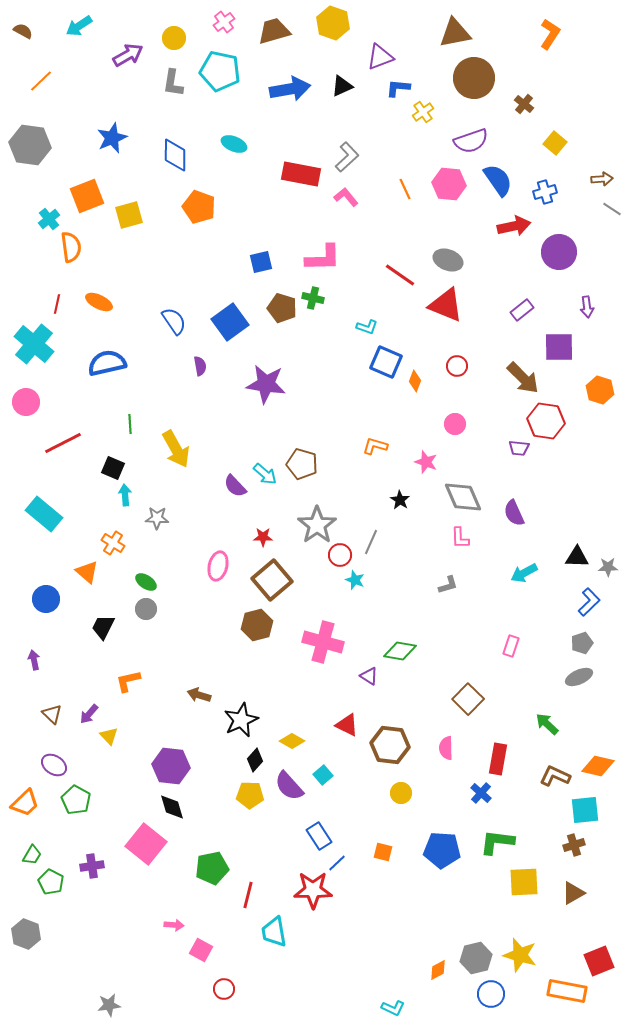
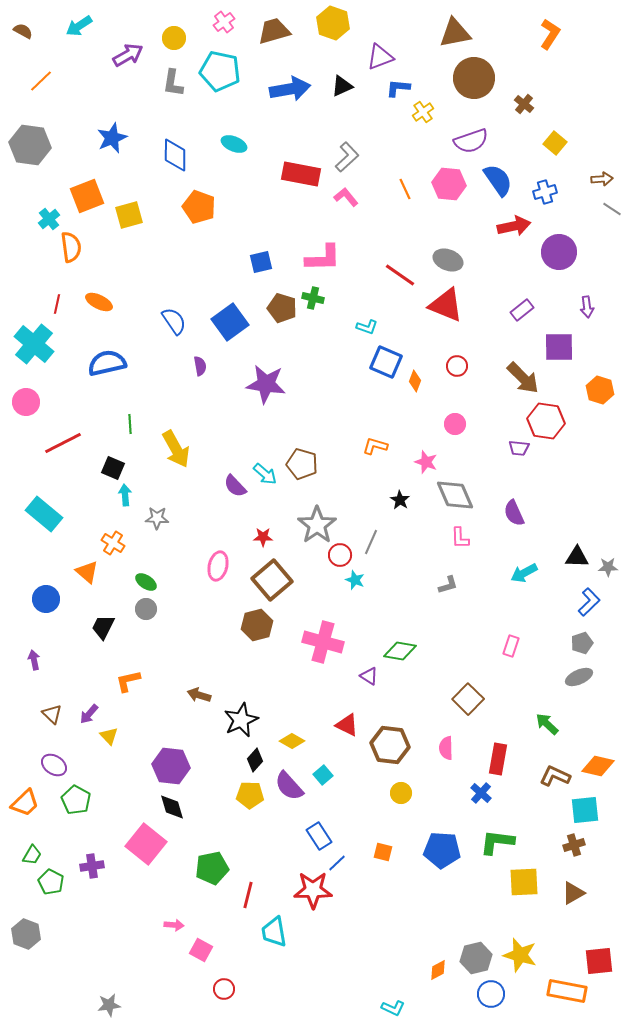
gray diamond at (463, 497): moved 8 px left, 2 px up
red square at (599, 961): rotated 16 degrees clockwise
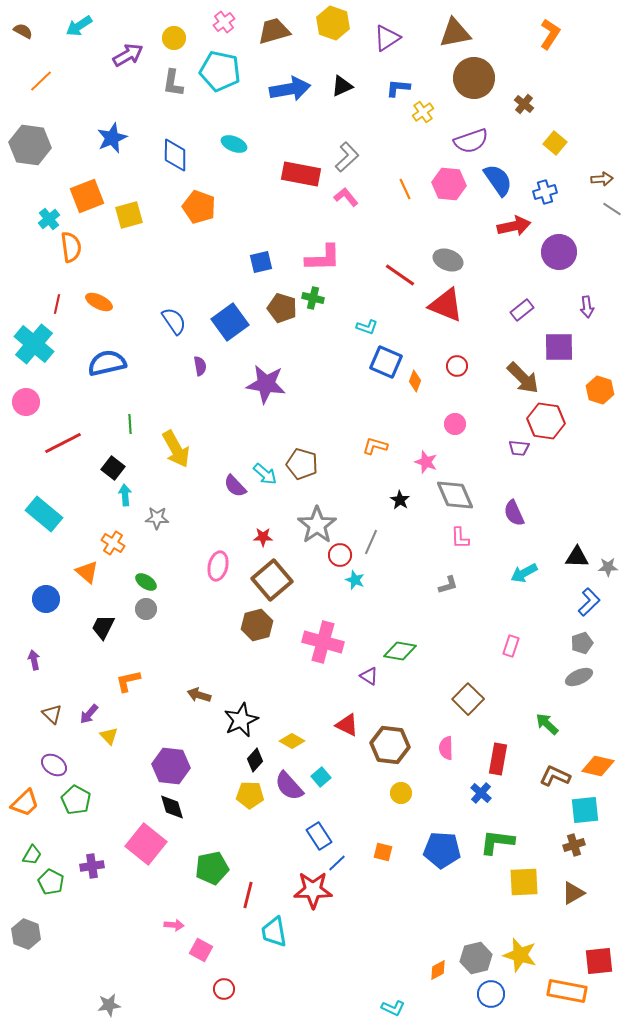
purple triangle at (380, 57): moved 7 px right, 19 px up; rotated 12 degrees counterclockwise
black square at (113, 468): rotated 15 degrees clockwise
cyan square at (323, 775): moved 2 px left, 2 px down
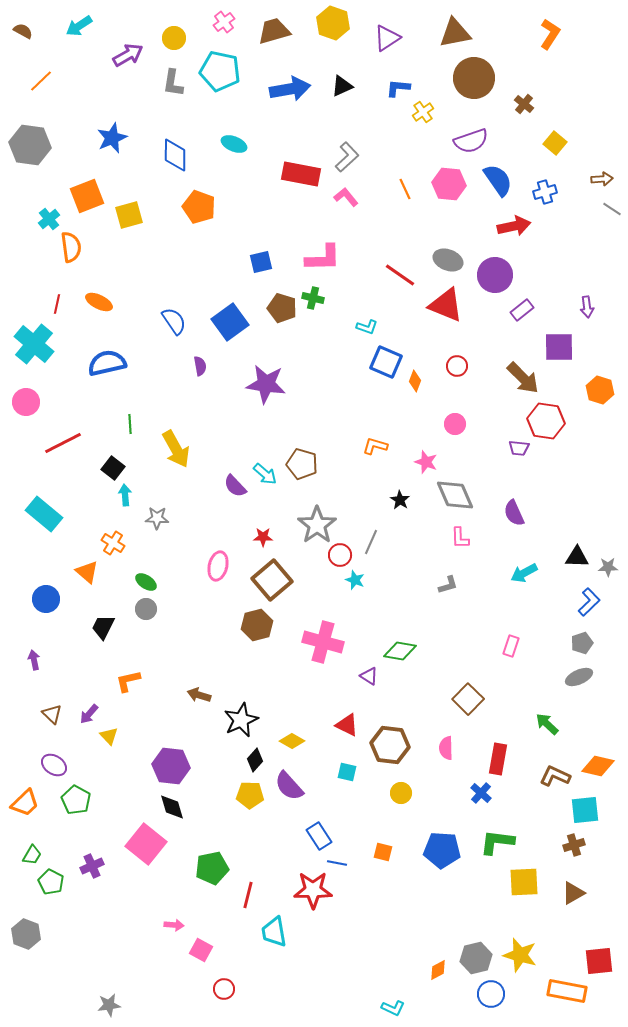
purple circle at (559, 252): moved 64 px left, 23 px down
cyan square at (321, 777): moved 26 px right, 5 px up; rotated 36 degrees counterclockwise
blue line at (337, 863): rotated 54 degrees clockwise
purple cross at (92, 866): rotated 15 degrees counterclockwise
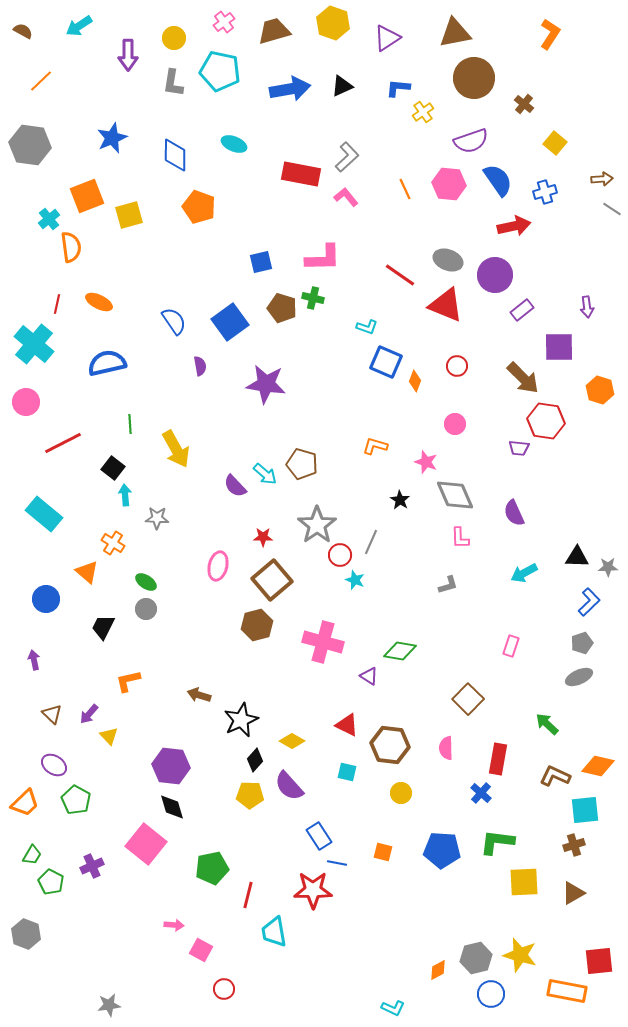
purple arrow at (128, 55): rotated 120 degrees clockwise
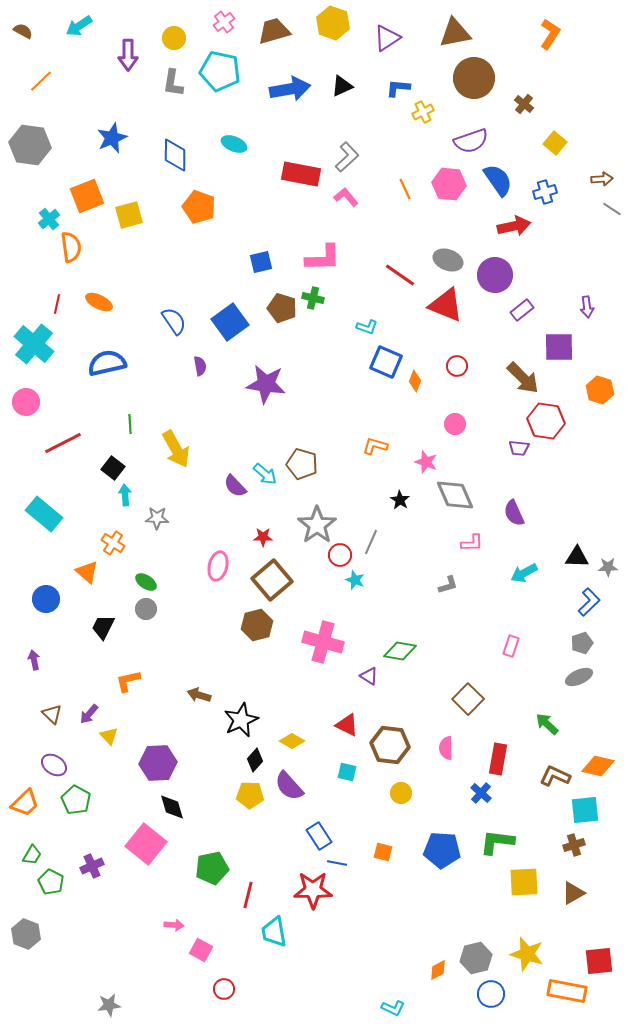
yellow cross at (423, 112): rotated 10 degrees clockwise
pink L-shape at (460, 538): moved 12 px right, 5 px down; rotated 90 degrees counterclockwise
purple hexagon at (171, 766): moved 13 px left, 3 px up; rotated 9 degrees counterclockwise
yellow star at (520, 955): moved 7 px right, 1 px up
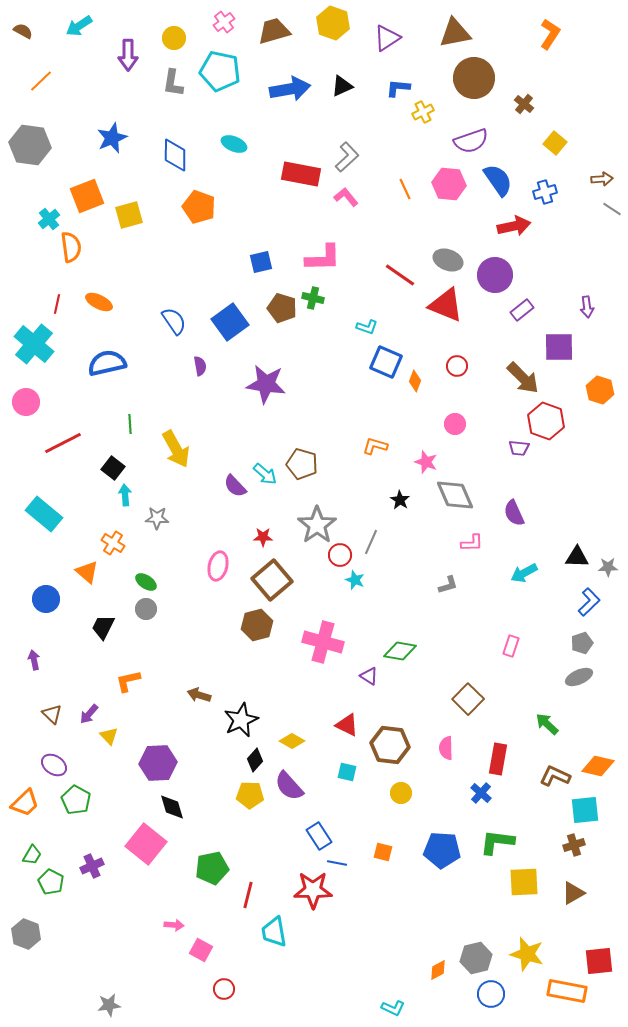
red hexagon at (546, 421): rotated 12 degrees clockwise
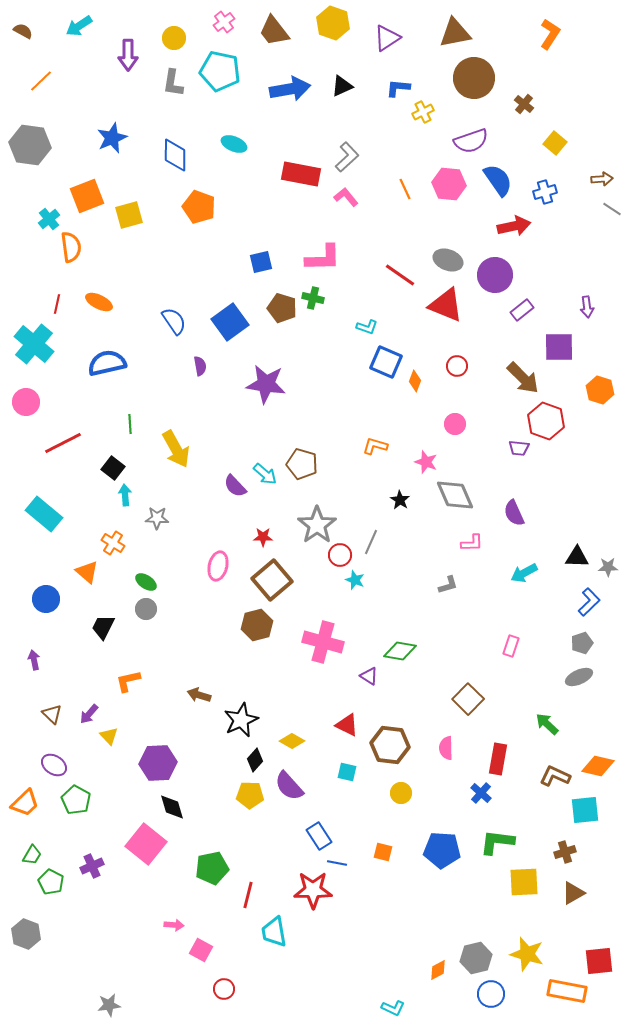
brown trapezoid at (274, 31): rotated 112 degrees counterclockwise
brown cross at (574, 845): moved 9 px left, 7 px down
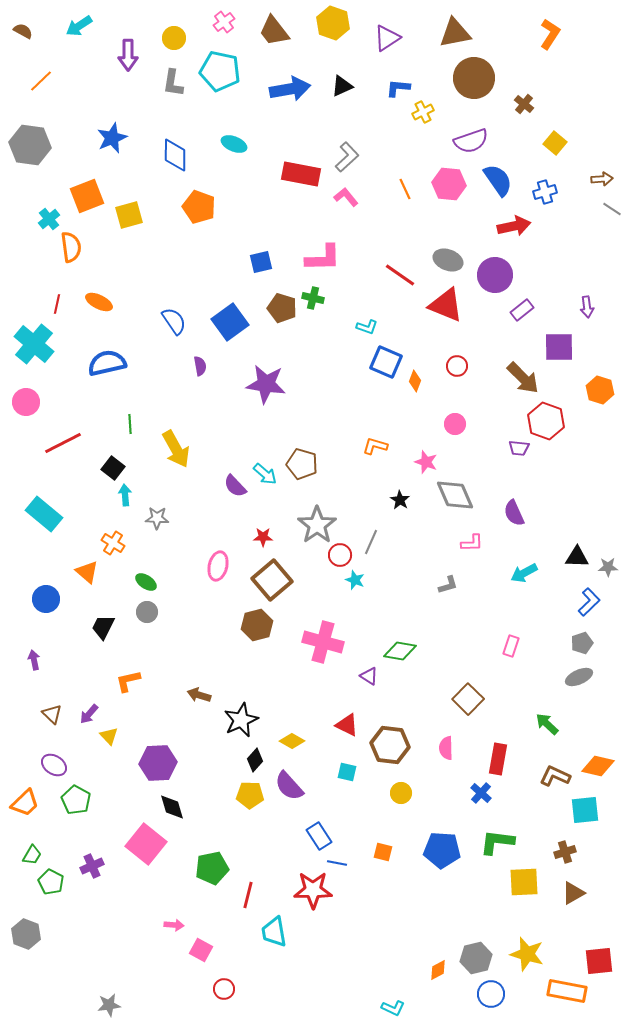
gray circle at (146, 609): moved 1 px right, 3 px down
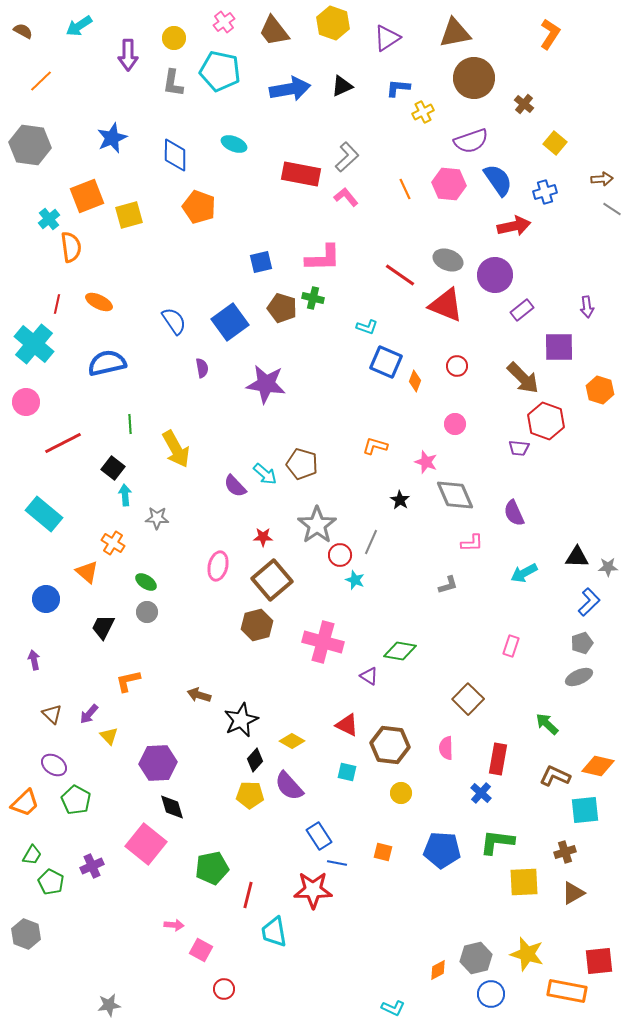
purple semicircle at (200, 366): moved 2 px right, 2 px down
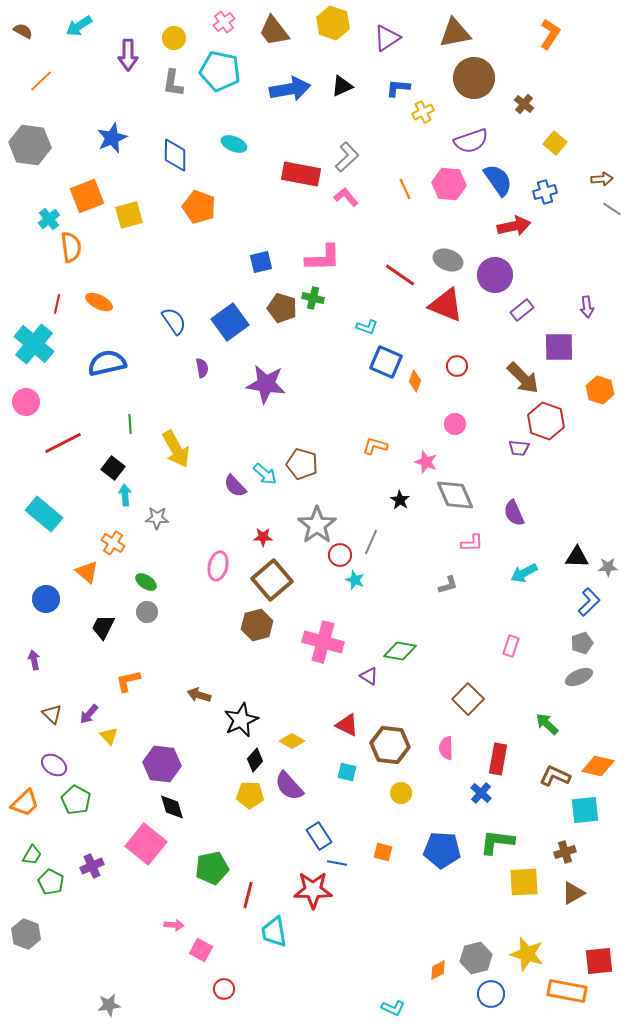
purple hexagon at (158, 763): moved 4 px right, 1 px down; rotated 9 degrees clockwise
